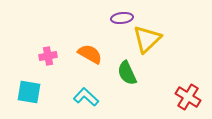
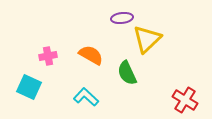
orange semicircle: moved 1 px right, 1 px down
cyan square: moved 5 px up; rotated 15 degrees clockwise
red cross: moved 3 px left, 3 px down
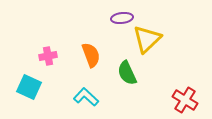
orange semicircle: rotated 40 degrees clockwise
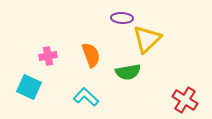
purple ellipse: rotated 10 degrees clockwise
green semicircle: moved 1 px right, 1 px up; rotated 75 degrees counterclockwise
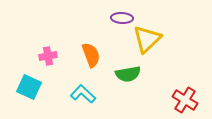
green semicircle: moved 2 px down
cyan L-shape: moved 3 px left, 3 px up
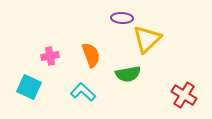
pink cross: moved 2 px right
cyan L-shape: moved 2 px up
red cross: moved 1 px left, 5 px up
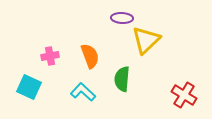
yellow triangle: moved 1 px left, 1 px down
orange semicircle: moved 1 px left, 1 px down
green semicircle: moved 6 px left, 5 px down; rotated 105 degrees clockwise
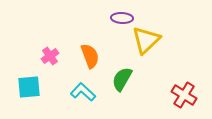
pink cross: rotated 24 degrees counterclockwise
green semicircle: rotated 25 degrees clockwise
cyan square: rotated 30 degrees counterclockwise
